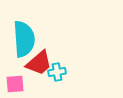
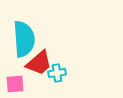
cyan cross: moved 1 px down
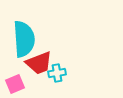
red trapezoid: rotated 20 degrees clockwise
pink square: rotated 18 degrees counterclockwise
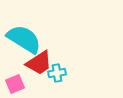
cyan semicircle: rotated 54 degrees counterclockwise
red trapezoid: rotated 12 degrees counterclockwise
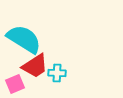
red trapezoid: moved 4 px left, 3 px down
cyan cross: rotated 12 degrees clockwise
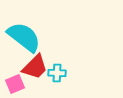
cyan semicircle: moved 2 px up; rotated 6 degrees clockwise
red trapezoid: moved 1 px down; rotated 12 degrees counterclockwise
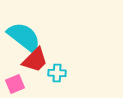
red trapezoid: moved 7 px up
